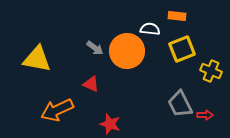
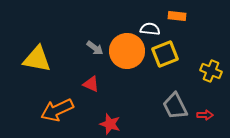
yellow square: moved 17 px left, 5 px down
gray trapezoid: moved 5 px left, 2 px down
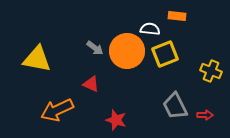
red star: moved 6 px right, 4 px up
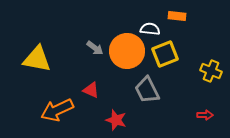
red triangle: moved 6 px down
gray trapezoid: moved 28 px left, 16 px up
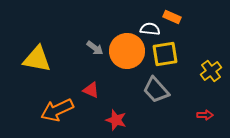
orange rectangle: moved 5 px left, 1 px down; rotated 18 degrees clockwise
yellow square: rotated 12 degrees clockwise
yellow cross: rotated 30 degrees clockwise
gray trapezoid: moved 9 px right; rotated 16 degrees counterclockwise
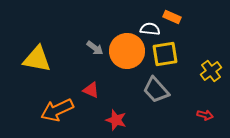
red arrow: rotated 14 degrees clockwise
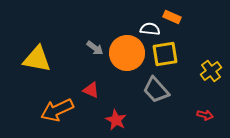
orange circle: moved 2 px down
red star: rotated 10 degrees clockwise
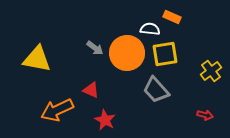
red star: moved 11 px left
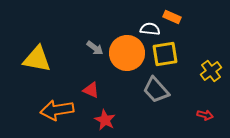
orange arrow: rotated 16 degrees clockwise
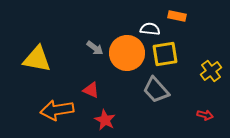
orange rectangle: moved 5 px right, 1 px up; rotated 12 degrees counterclockwise
